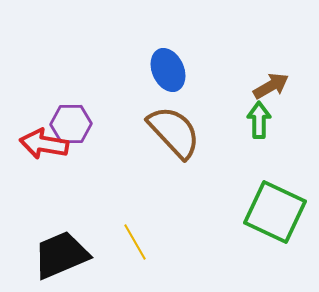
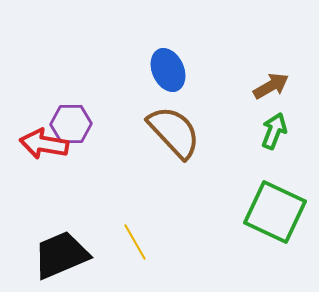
green arrow: moved 15 px right, 11 px down; rotated 21 degrees clockwise
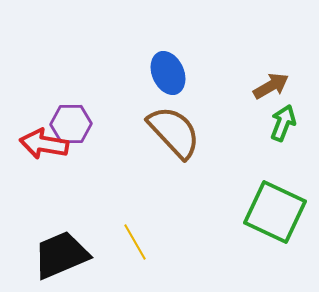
blue ellipse: moved 3 px down
green arrow: moved 9 px right, 8 px up
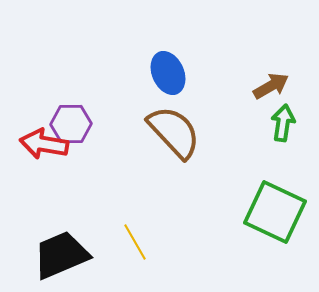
green arrow: rotated 12 degrees counterclockwise
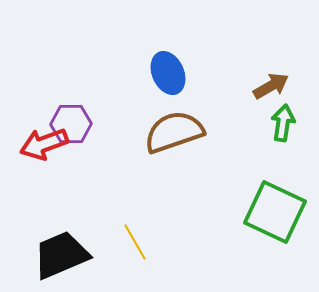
brown semicircle: rotated 66 degrees counterclockwise
red arrow: rotated 30 degrees counterclockwise
